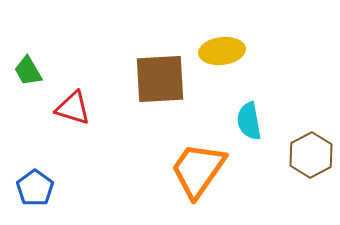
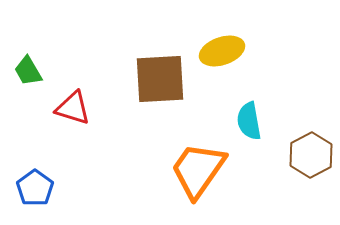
yellow ellipse: rotated 12 degrees counterclockwise
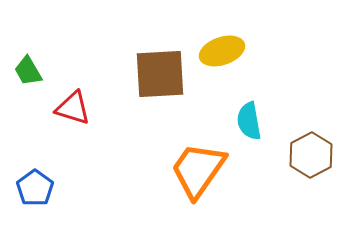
brown square: moved 5 px up
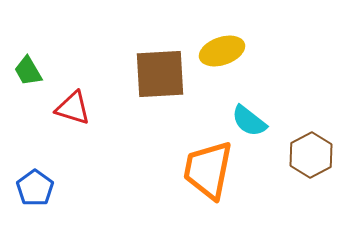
cyan semicircle: rotated 42 degrees counterclockwise
orange trapezoid: moved 10 px right; rotated 24 degrees counterclockwise
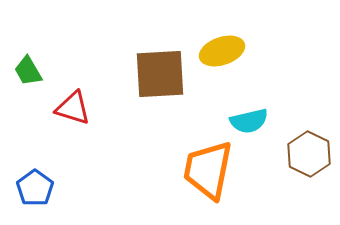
cyan semicircle: rotated 51 degrees counterclockwise
brown hexagon: moved 2 px left, 1 px up; rotated 6 degrees counterclockwise
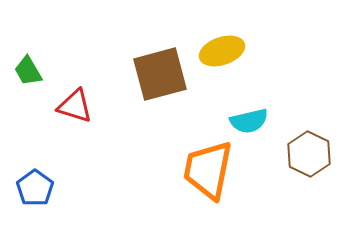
brown square: rotated 12 degrees counterclockwise
red triangle: moved 2 px right, 2 px up
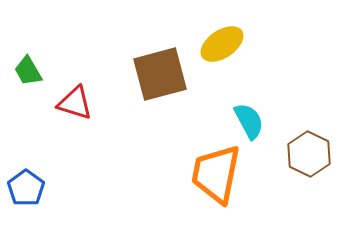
yellow ellipse: moved 7 px up; rotated 15 degrees counterclockwise
red triangle: moved 3 px up
cyan semicircle: rotated 105 degrees counterclockwise
orange trapezoid: moved 8 px right, 4 px down
blue pentagon: moved 9 px left
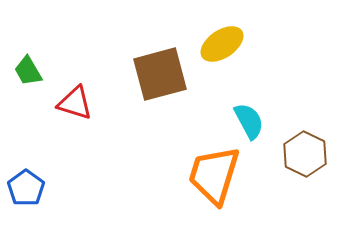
brown hexagon: moved 4 px left
orange trapezoid: moved 2 px left, 1 px down; rotated 6 degrees clockwise
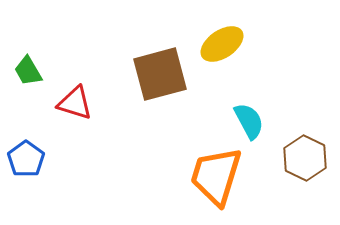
brown hexagon: moved 4 px down
orange trapezoid: moved 2 px right, 1 px down
blue pentagon: moved 29 px up
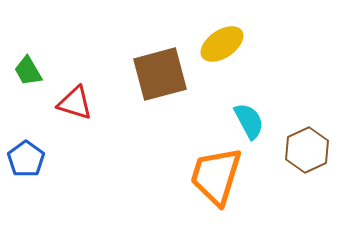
brown hexagon: moved 2 px right, 8 px up; rotated 9 degrees clockwise
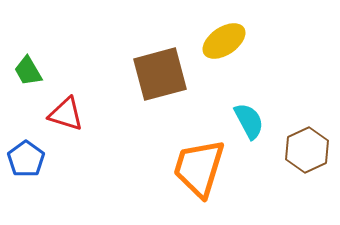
yellow ellipse: moved 2 px right, 3 px up
red triangle: moved 9 px left, 11 px down
orange trapezoid: moved 17 px left, 8 px up
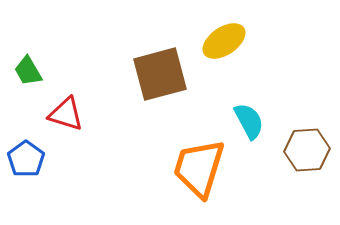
brown hexagon: rotated 21 degrees clockwise
